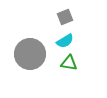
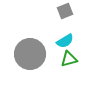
gray square: moved 6 px up
green triangle: moved 4 px up; rotated 24 degrees counterclockwise
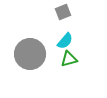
gray square: moved 2 px left, 1 px down
cyan semicircle: rotated 18 degrees counterclockwise
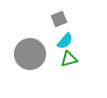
gray square: moved 4 px left, 7 px down
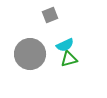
gray square: moved 9 px left, 4 px up
cyan semicircle: moved 4 px down; rotated 24 degrees clockwise
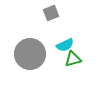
gray square: moved 1 px right, 2 px up
green triangle: moved 4 px right
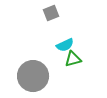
gray circle: moved 3 px right, 22 px down
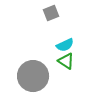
green triangle: moved 7 px left, 2 px down; rotated 48 degrees clockwise
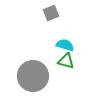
cyan semicircle: rotated 138 degrees counterclockwise
green triangle: rotated 18 degrees counterclockwise
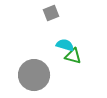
green triangle: moved 7 px right, 5 px up
gray circle: moved 1 px right, 1 px up
